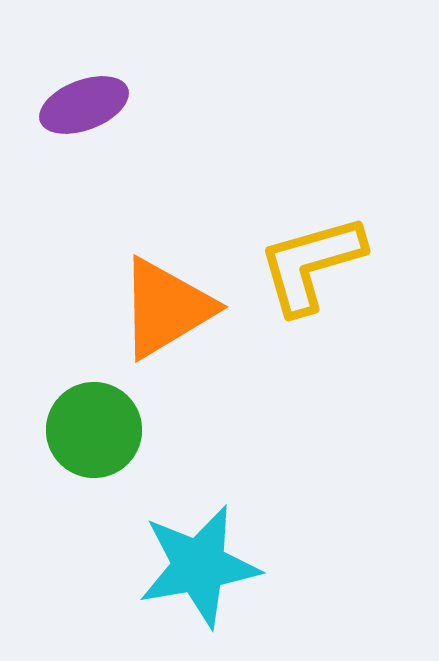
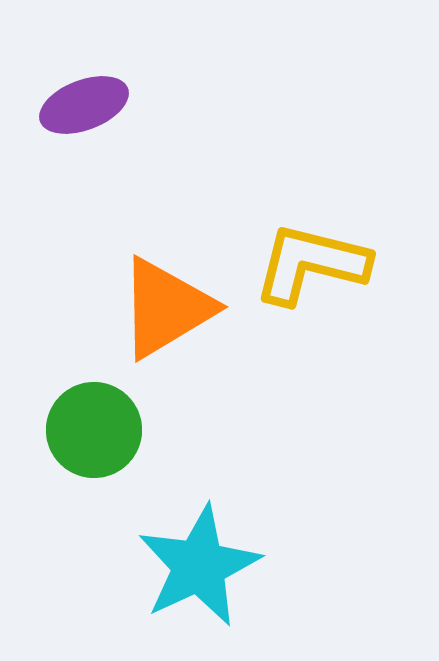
yellow L-shape: rotated 30 degrees clockwise
cyan star: rotated 15 degrees counterclockwise
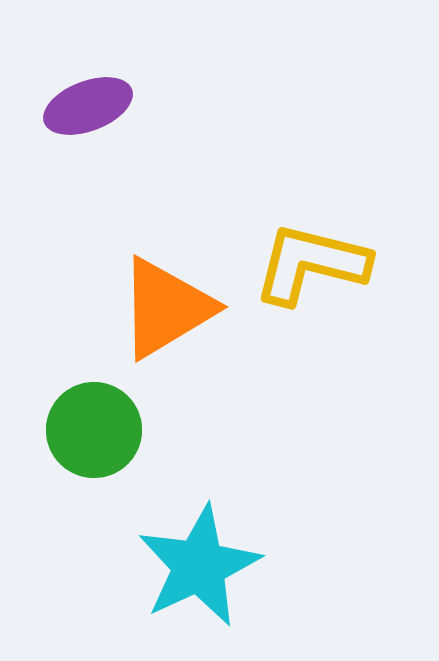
purple ellipse: moved 4 px right, 1 px down
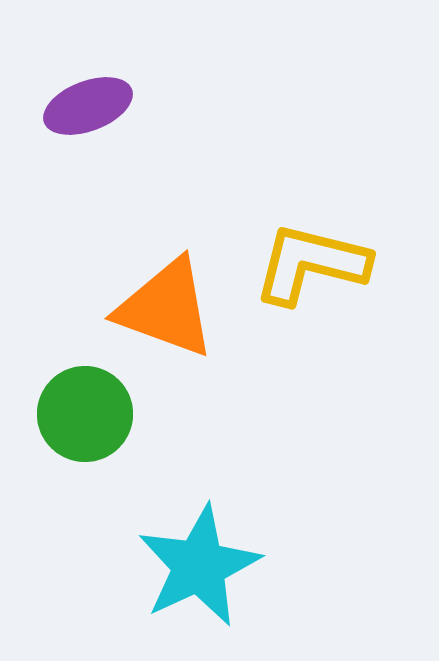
orange triangle: rotated 51 degrees clockwise
green circle: moved 9 px left, 16 px up
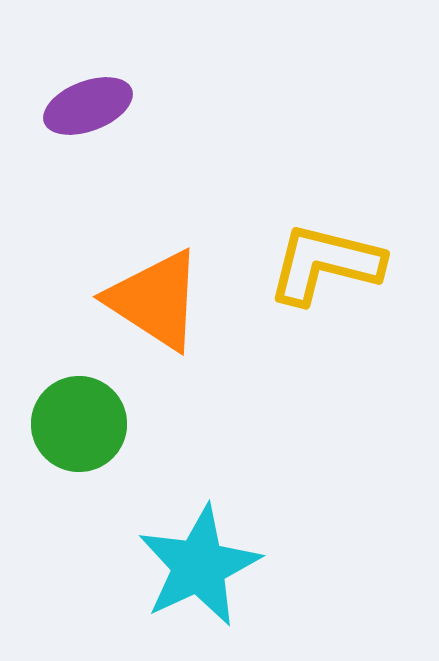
yellow L-shape: moved 14 px right
orange triangle: moved 11 px left, 8 px up; rotated 13 degrees clockwise
green circle: moved 6 px left, 10 px down
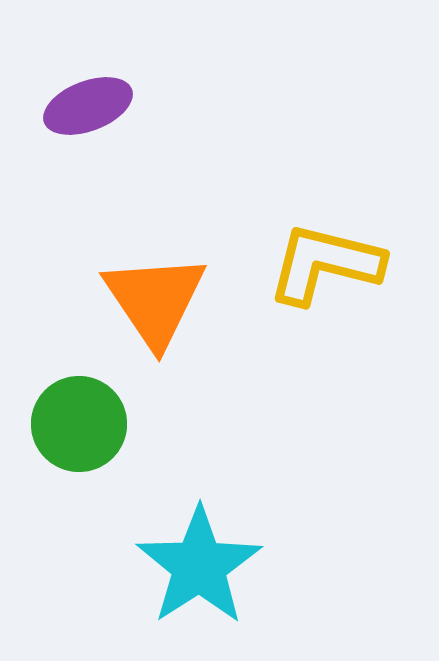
orange triangle: rotated 23 degrees clockwise
cyan star: rotated 8 degrees counterclockwise
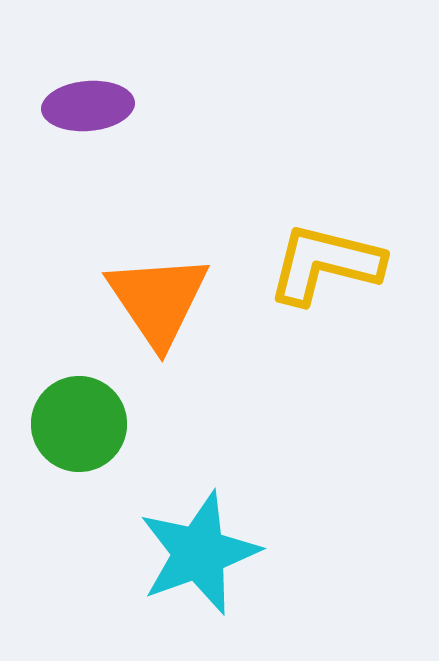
purple ellipse: rotated 16 degrees clockwise
orange triangle: moved 3 px right
cyan star: moved 13 px up; rotated 13 degrees clockwise
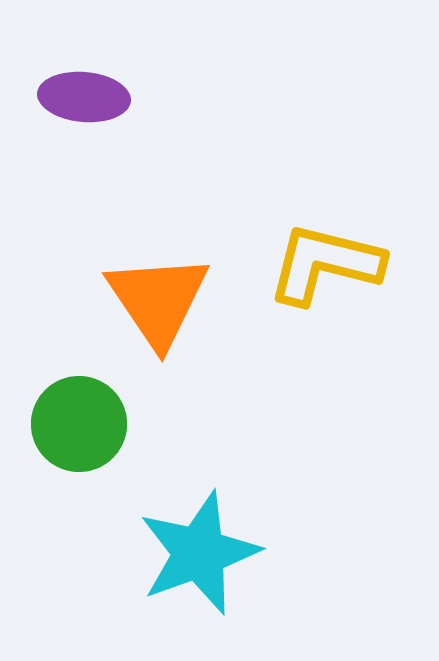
purple ellipse: moved 4 px left, 9 px up; rotated 10 degrees clockwise
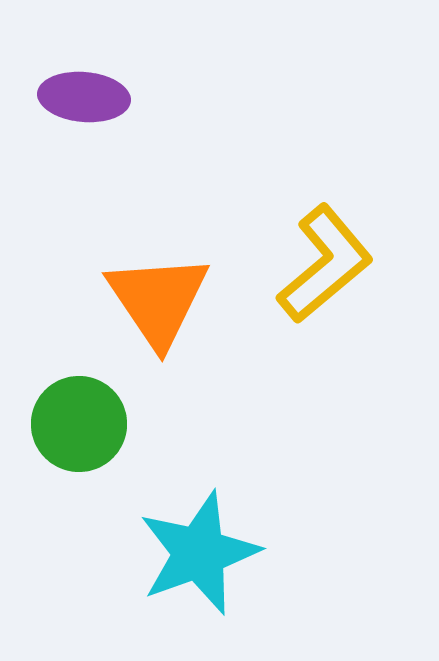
yellow L-shape: rotated 126 degrees clockwise
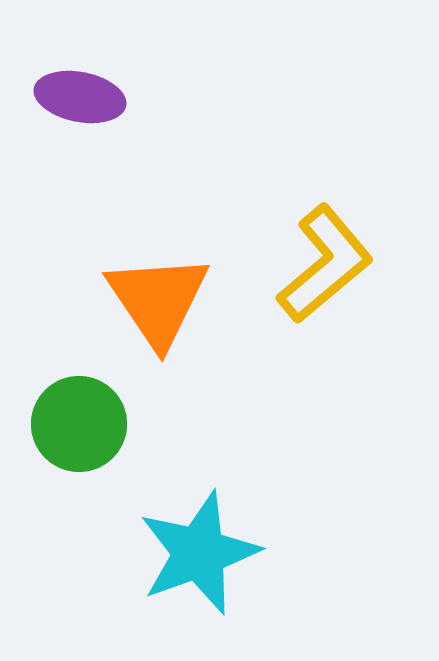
purple ellipse: moved 4 px left; rotated 6 degrees clockwise
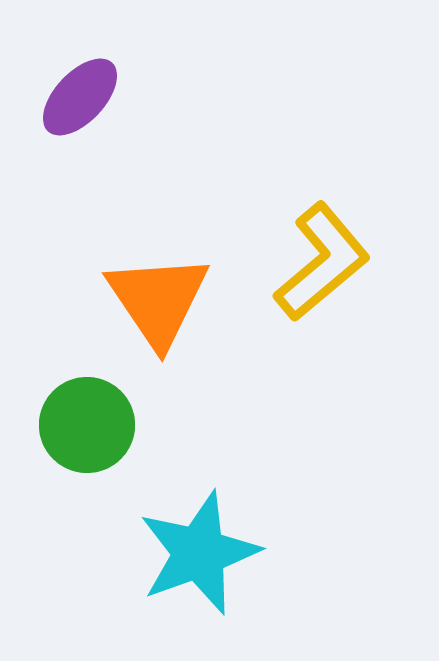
purple ellipse: rotated 58 degrees counterclockwise
yellow L-shape: moved 3 px left, 2 px up
green circle: moved 8 px right, 1 px down
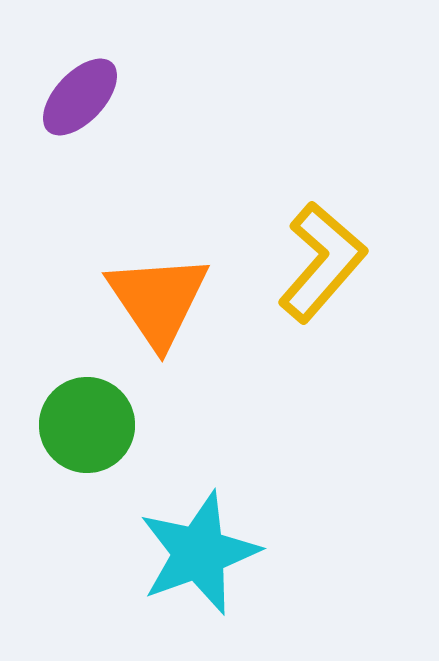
yellow L-shape: rotated 9 degrees counterclockwise
